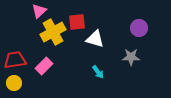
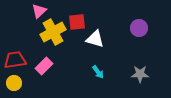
gray star: moved 9 px right, 17 px down
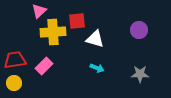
red square: moved 1 px up
purple circle: moved 2 px down
yellow cross: rotated 25 degrees clockwise
cyan arrow: moved 1 px left, 4 px up; rotated 32 degrees counterclockwise
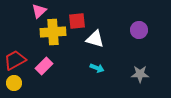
red trapezoid: rotated 20 degrees counterclockwise
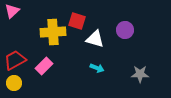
pink triangle: moved 27 px left
red square: rotated 24 degrees clockwise
purple circle: moved 14 px left
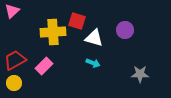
white triangle: moved 1 px left, 1 px up
cyan arrow: moved 4 px left, 5 px up
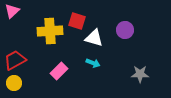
yellow cross: moved 3 px left, 1 px up
pink rectangle: moved 15 px right, 5 px down
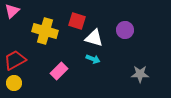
yellow cross: moved 5 px left; rotated 20 degrees clockwise
cyan arrow: moved 4 px up
